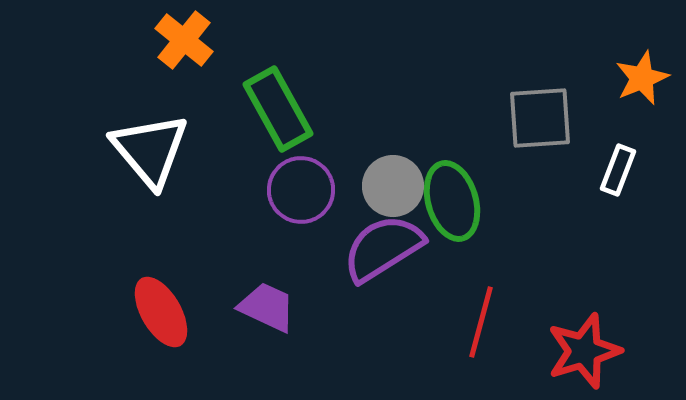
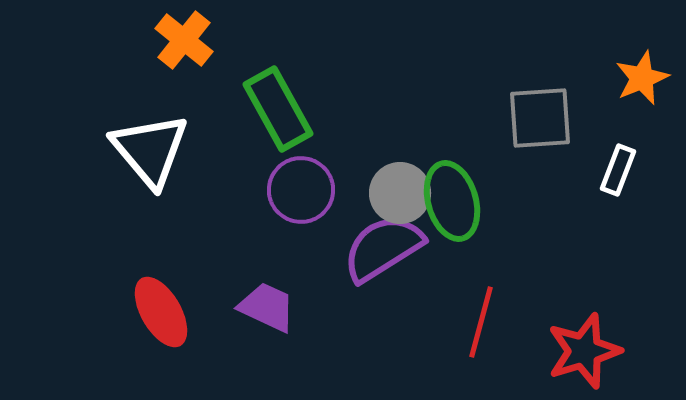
gray circle: moved 7 px right, 7 px down
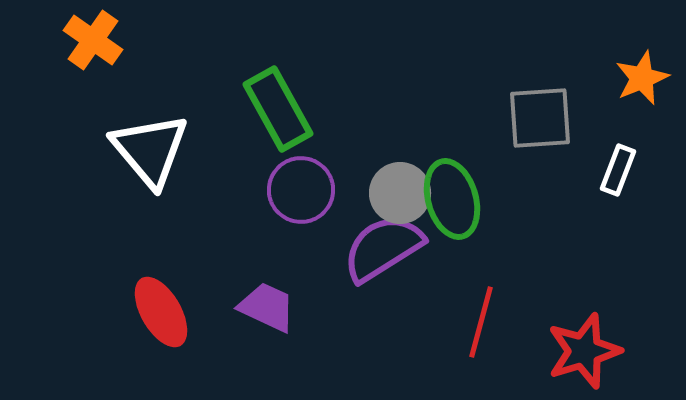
orange cross: moved 91 px left; rotated 4 degrees counterclockwise
green ellipse: moved 2 px up
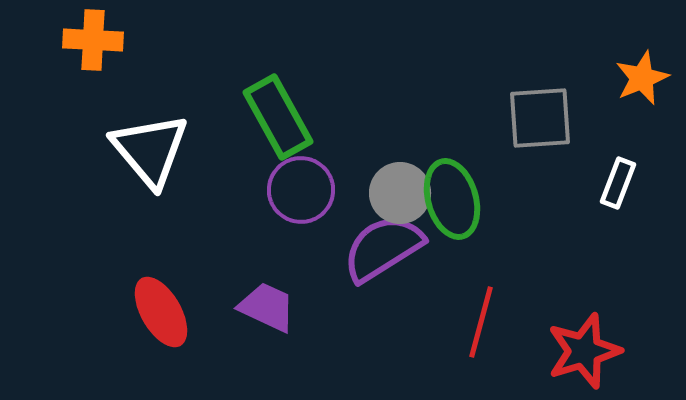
orange cross: rotated 32 degrees counterclockwise
green rectangle: moved 8 px down
white rectangle: moved 13 px down
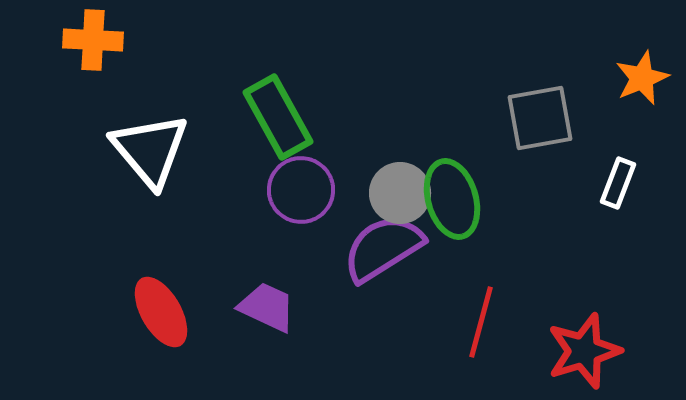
gray square: rotated 6 degrees counterclockwise
